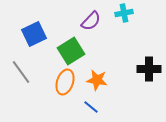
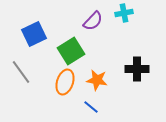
purple semicircle: moved 2 px right
black cross: moved 12 px left
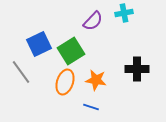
blue square: moved 5 px right, 10 px down
orange star: moved 1 px left
blue line: rotated 21 degrees counterclockwise
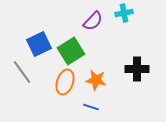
gray line: moved 1 px right
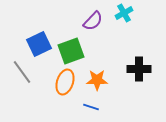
cyan cross: rotated 18 degrees counterclockwise
green square: rotated 12 degrees clockwise
black cross: moved 2 px right
orange star: moved 1 px right; rotated 10 degrees counterclockwise
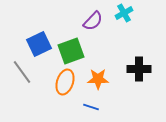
orange star: moved 1 px right, 1 px up
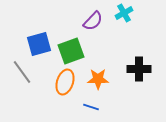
blue square: rotated 10 degrees clockwise
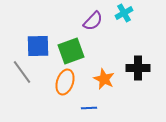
blue square: moved 1 px left, 2 px down; rotated 15 degrees clockwise
black cross: moved 1 px left, 1 px up
orange star: moved 6 px right; rotated 25 degrees clockwise
blue line: moved 2 px left, 1 px down; rotated 21 degrees counterclockwise
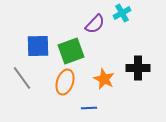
cyan cross: moved 2 px left
purple semicircle: moved 2 px right, 3 px down
gray line: moved 6 px down
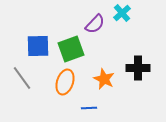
cyan cross: rotated 12 degrees counterclockwise
green square: moved 2 px up
